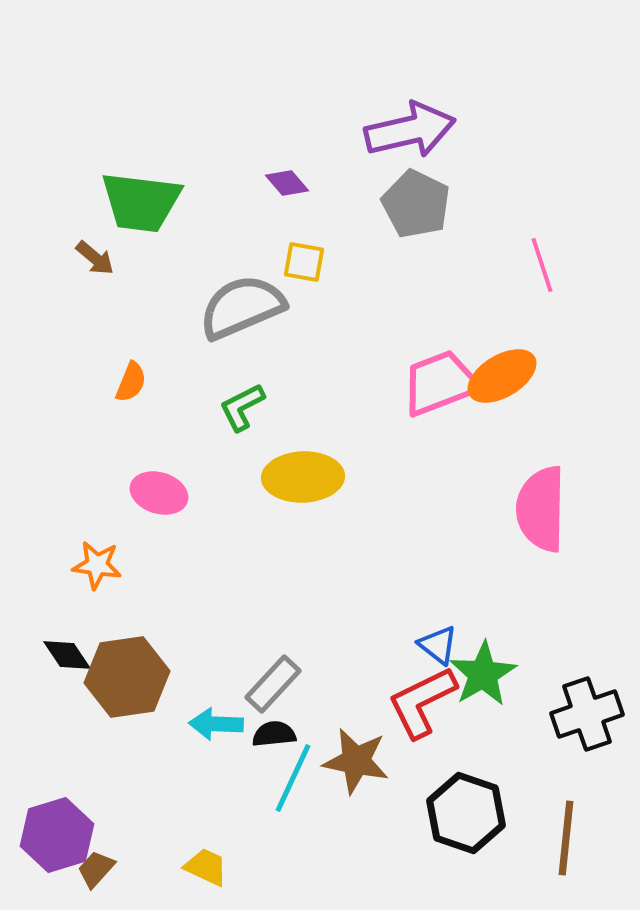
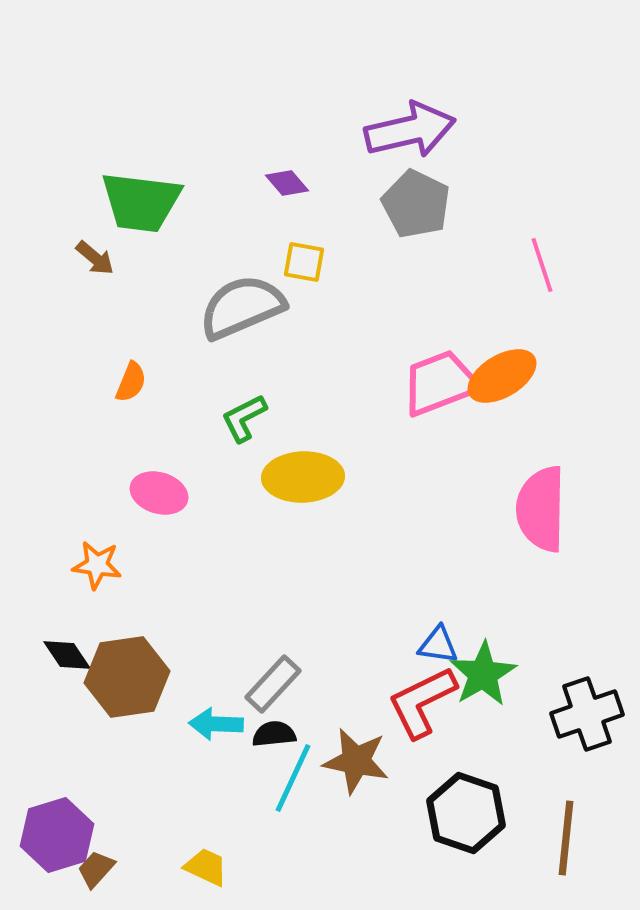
green L-shape: moved 2 px right, 11 px down
blue triangle: rotated 30 degrees counterclockwise
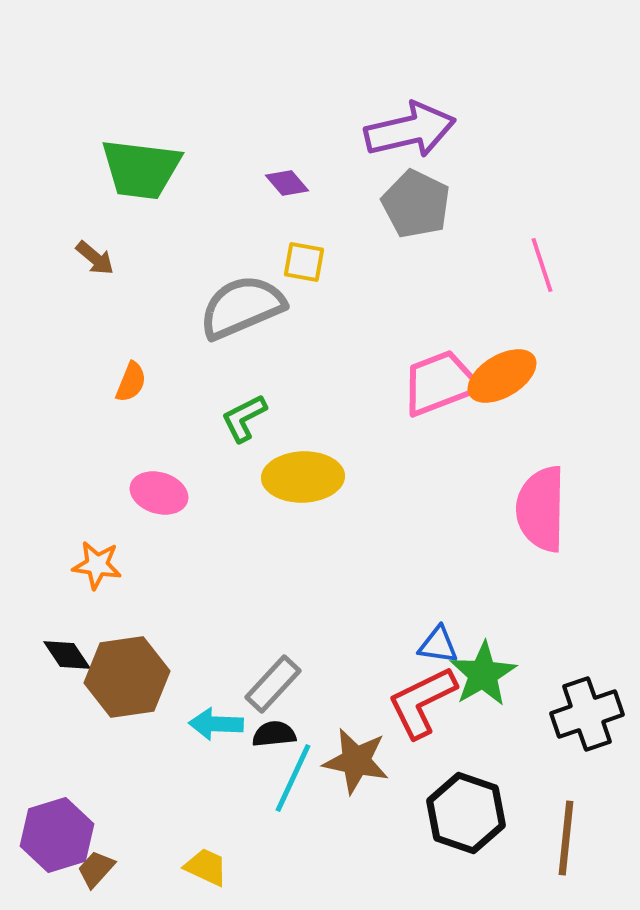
green trapezoid: moved 33 px up
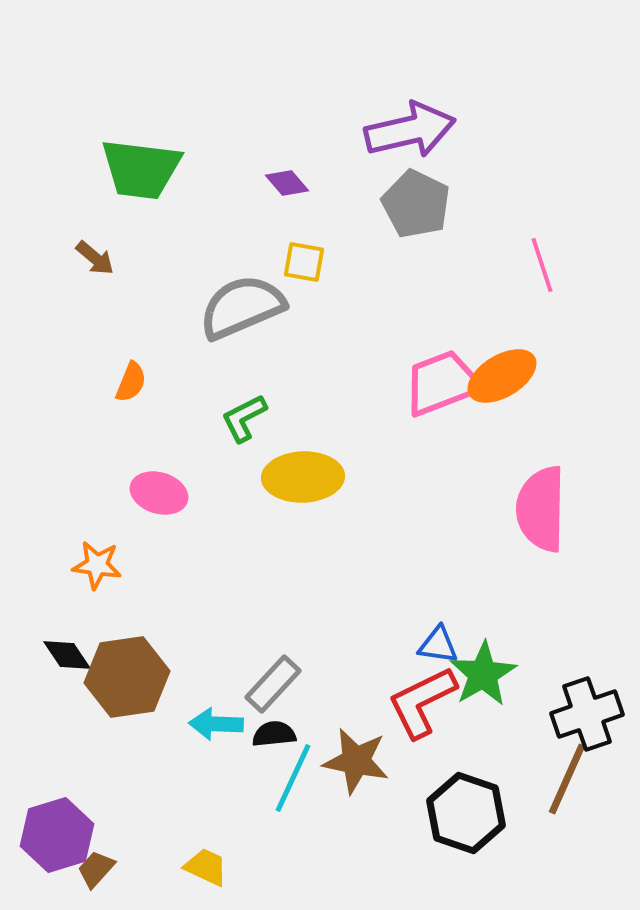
pink trapezoid: moved 2 px right
brown line: moved 1 px right, 59 px up; rotated 18 degrees clockwise
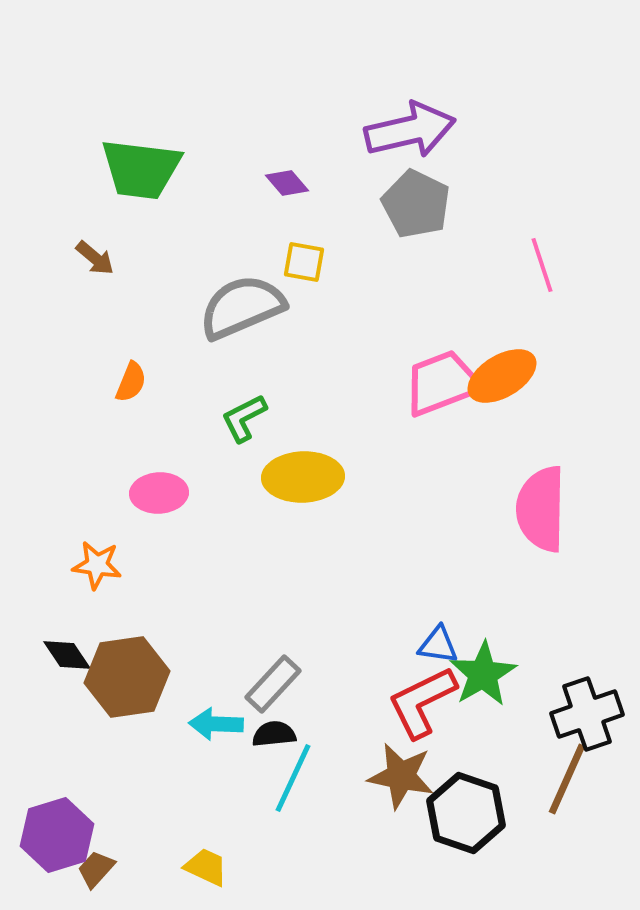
pink ellipse: rotated 20 degrees counterclockwise
brown star: moved 45 px right, 15 px down
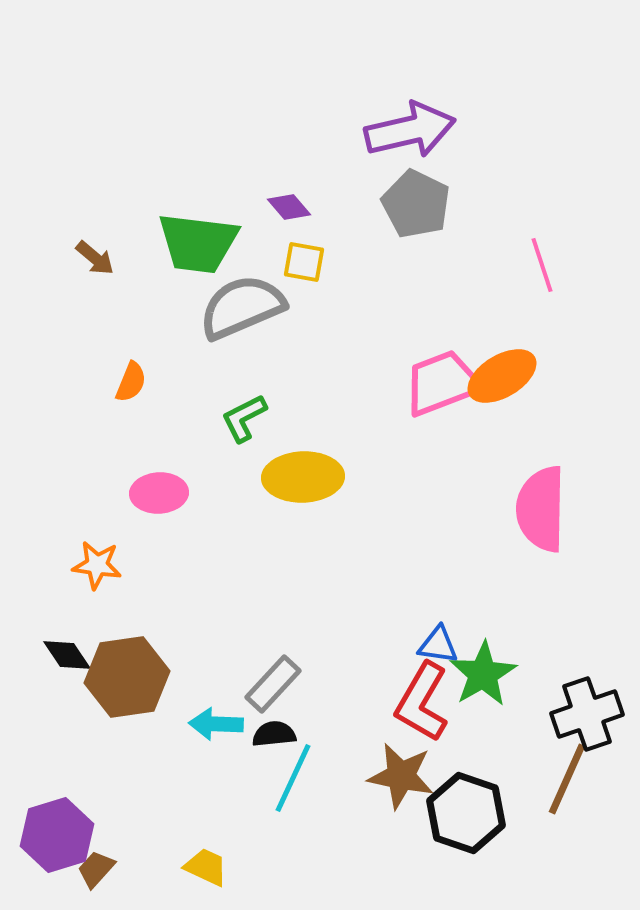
green trapezoid: moved 57 px right, 74 px down
purple diamond: moved 2 px right, 24 px down
red L-shape: rotated 34 degrees counterclockwise
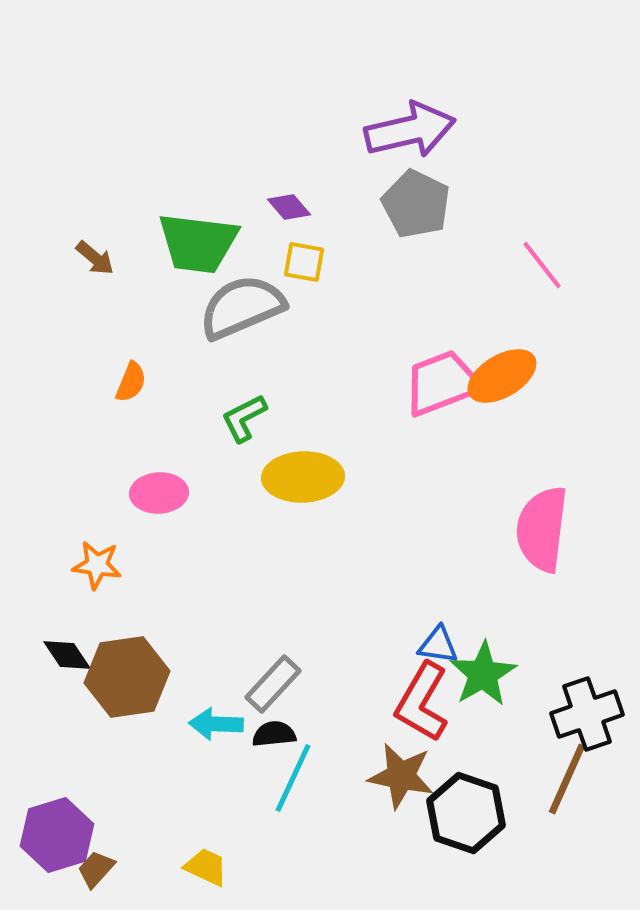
pink line: rotated 20 degrees counterclockwise
pink semicircle: moved 1 px right, 20 px down; rotated 6 degrees clockwise
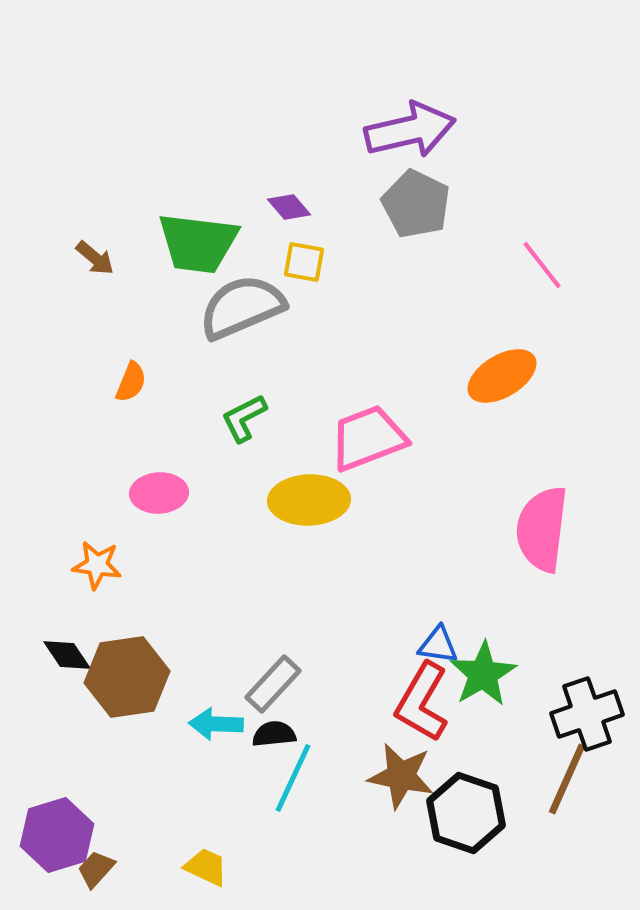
pink trapezoid: moved 74 px left, 55 px down
yellow ellipse: moved 6 px right, 23 px down
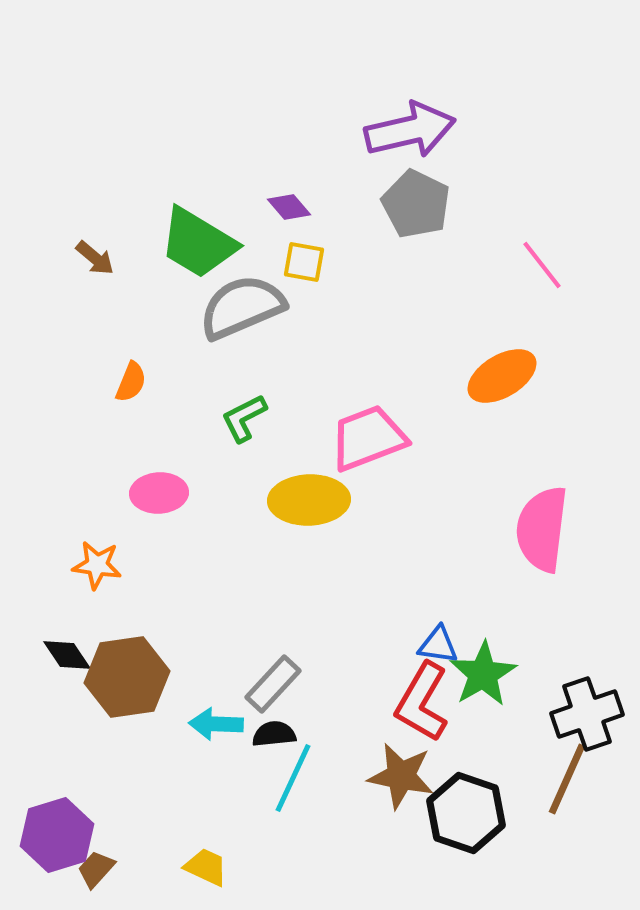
green trapezoid: rotated 24 degrees clockwise
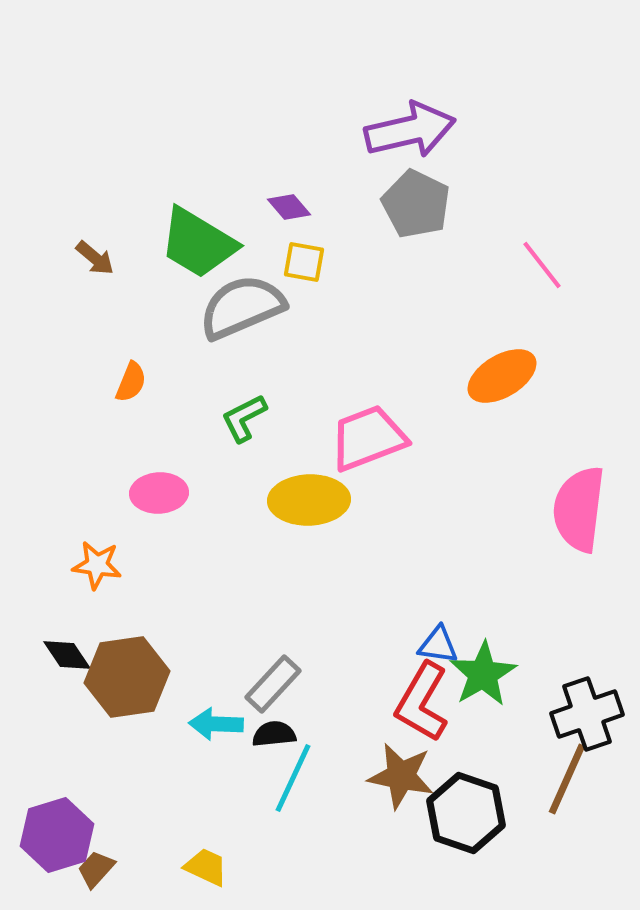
pink semicircle: moved 37 px right, 20 px up
